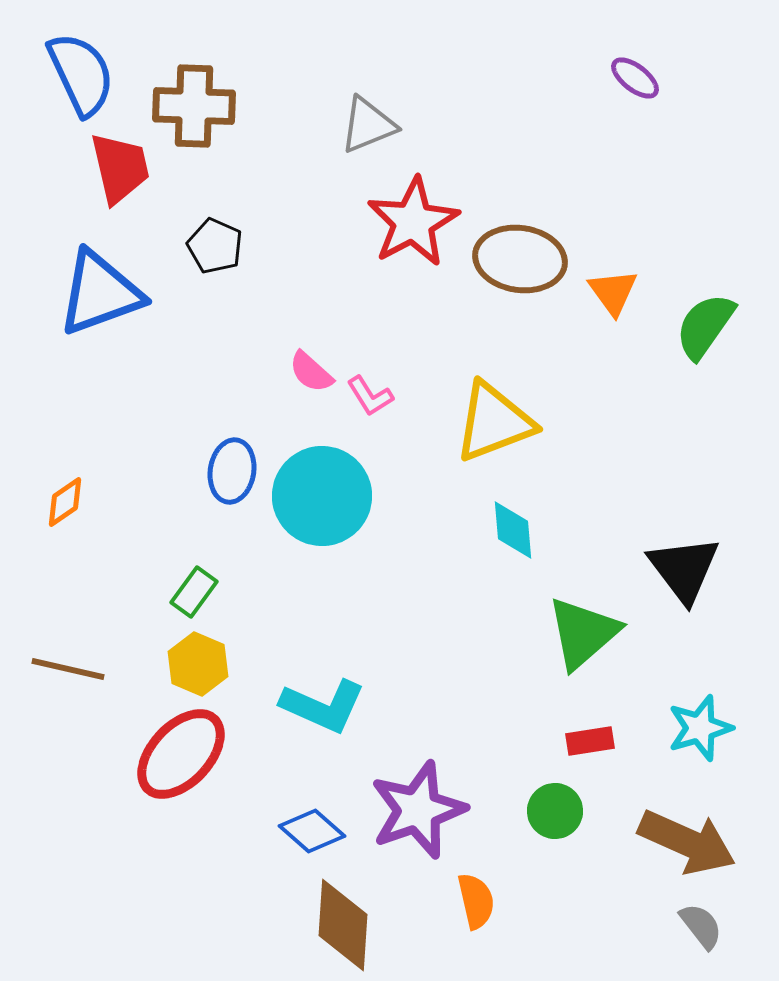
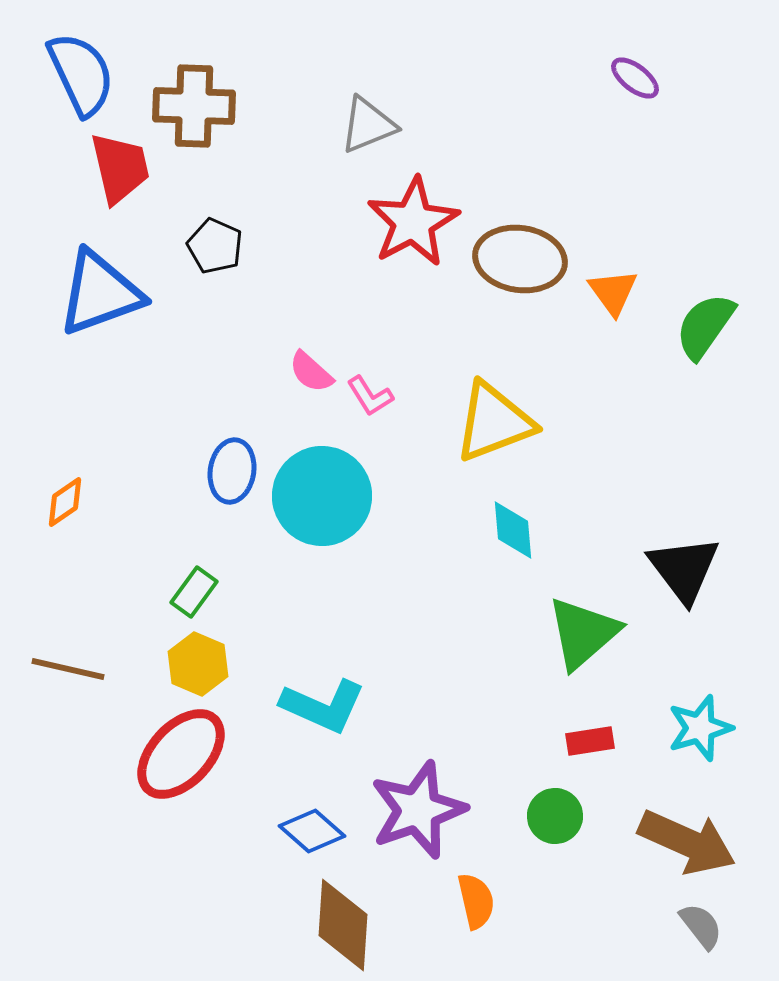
green circle: moved 5 px down
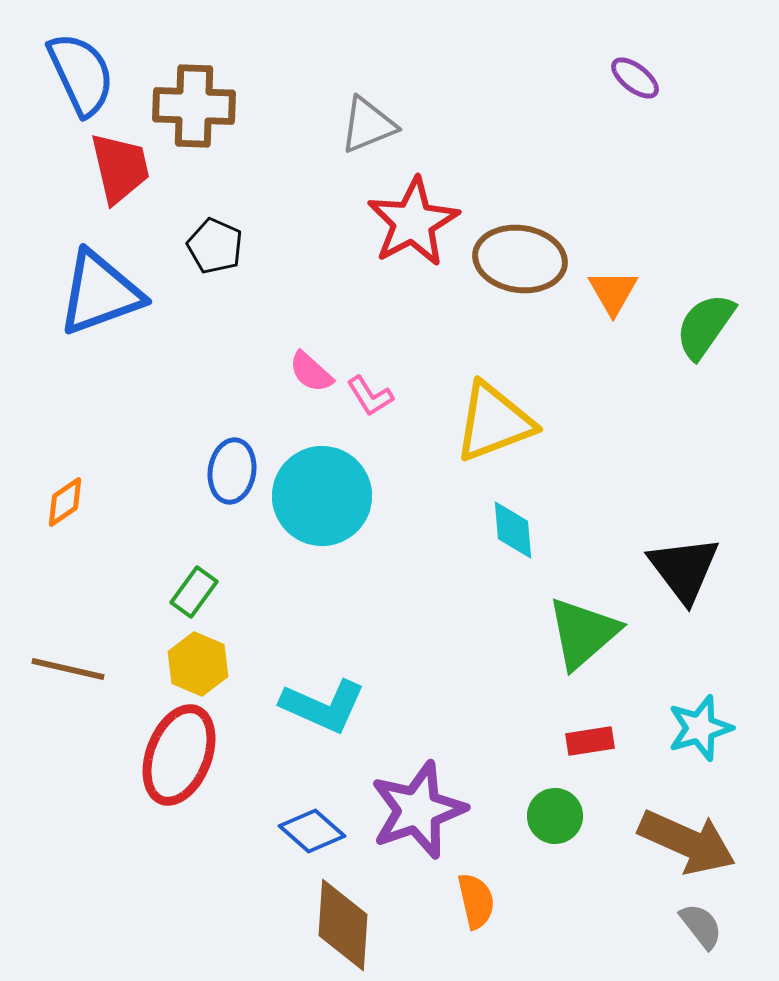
orange triangle: rotated 6 degrees clockwise
red ellipse: moved 2 px left, 1 px down; rotated 22 degrees counterclockwise
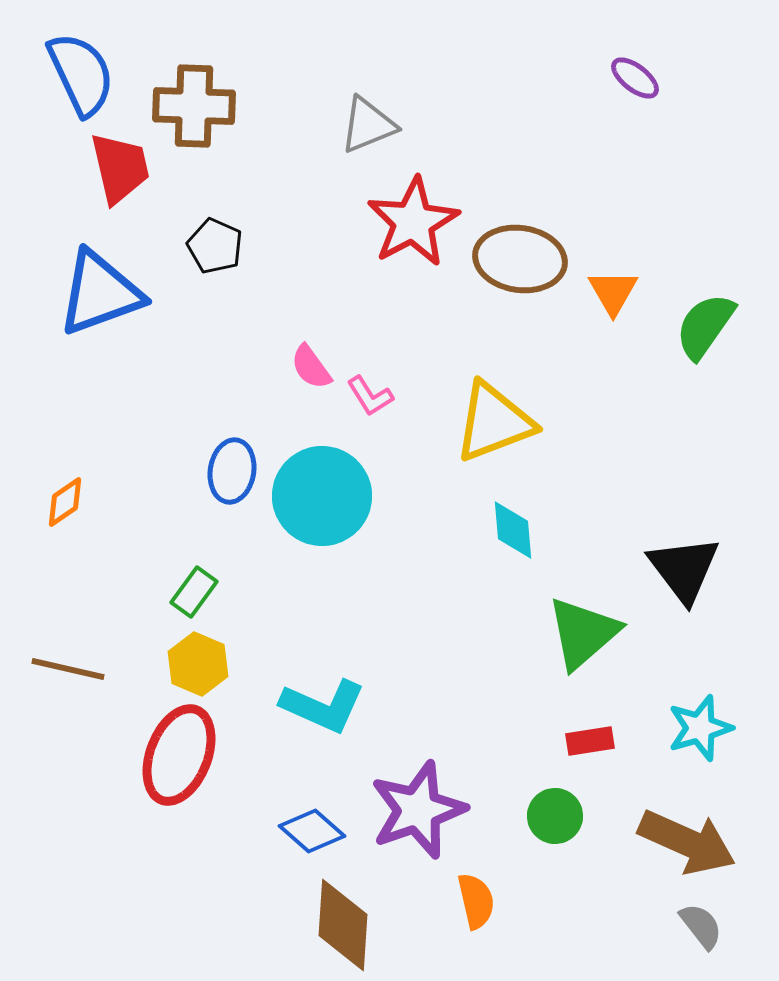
pink semicircle: moved 5 px up; rotated 12 degrees clockwise
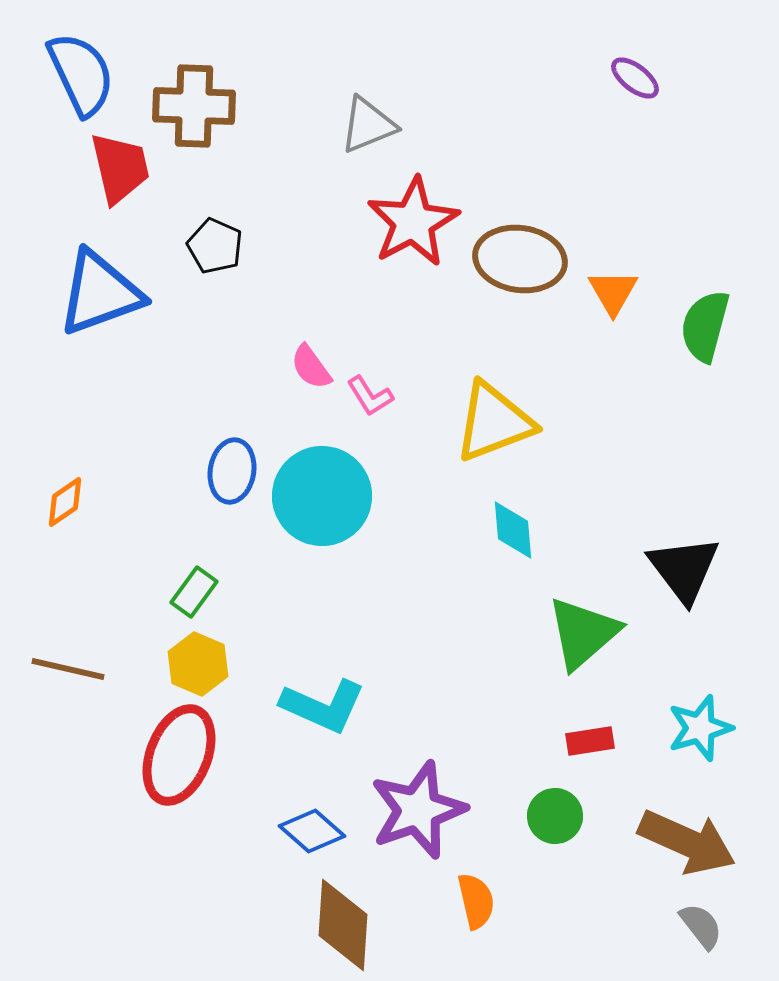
green semicircle: rotated 20 degrees counterclockwise
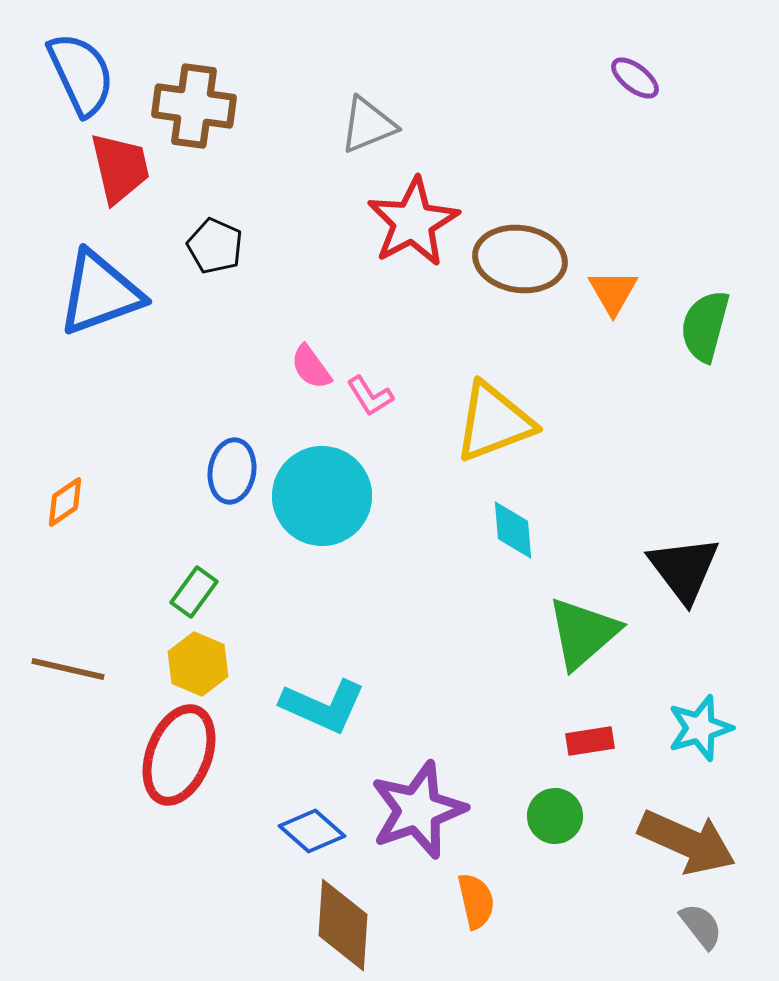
brown cross: rotated 6 degrees clockwise
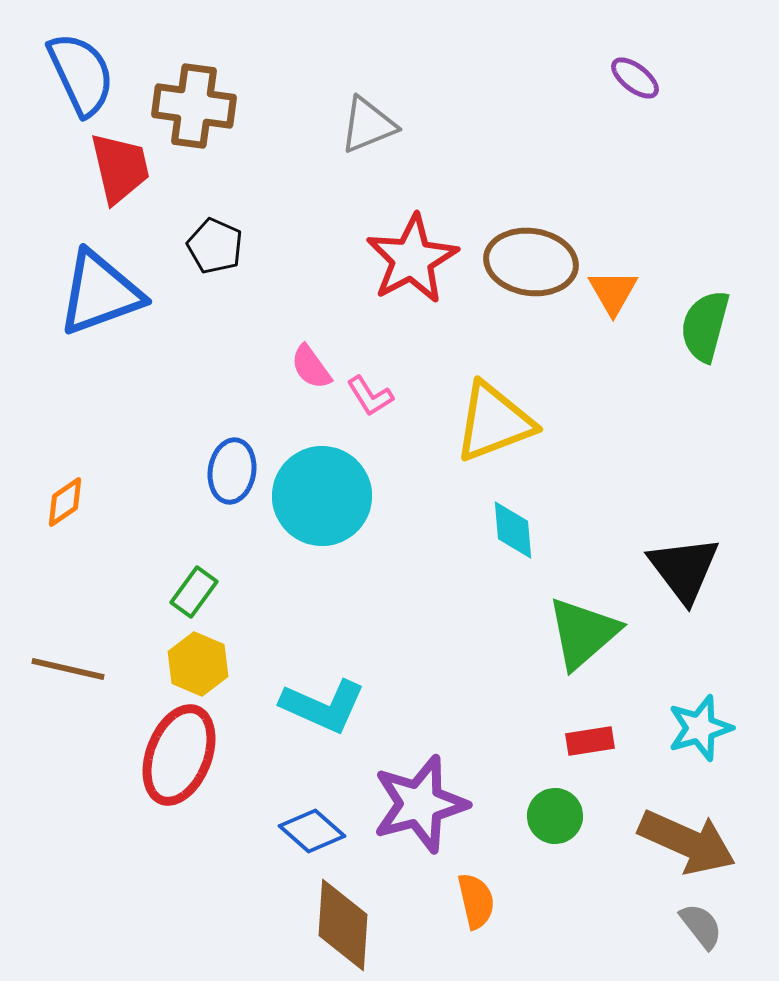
red star: moved 1 px left, 37 px down
brown ellipse: moved 11 px right, 3 px down
purple star: moved 2 px right, 6 px up; rotated 4 degrees clockwise
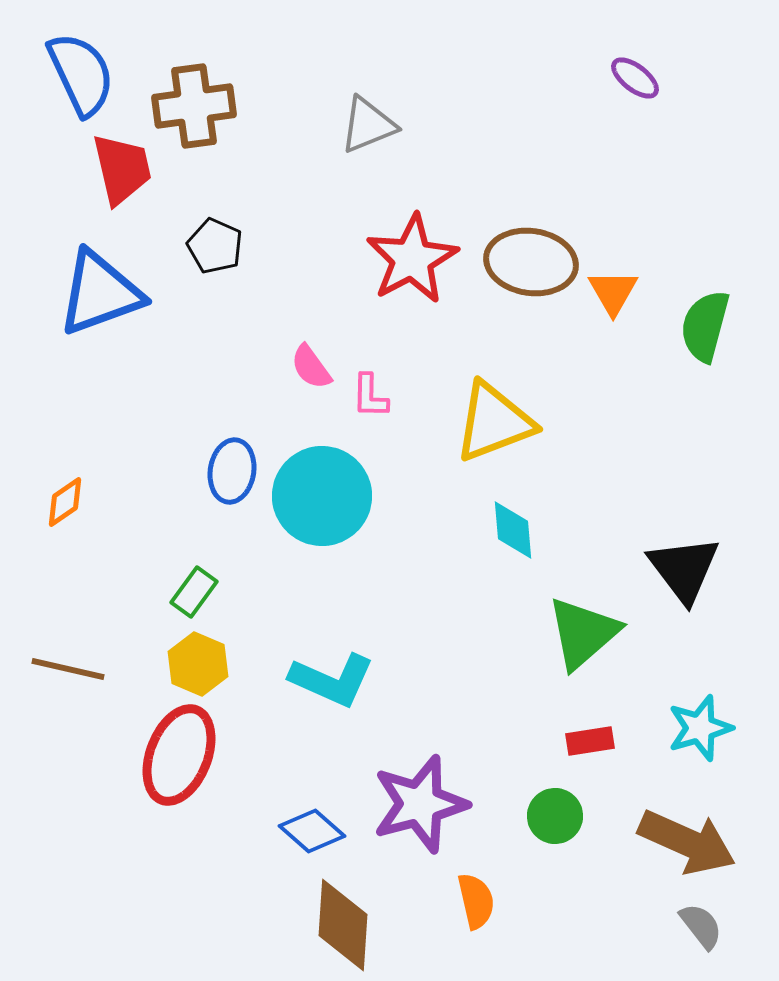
brown cross: rotated 16 degrees counterclockwise
red trapezoid: moved 2 px right, 1 px down
pink L-shape: rotated 33 degrees clockwise
cyan L-shape: moved 9 px right, 26 px up
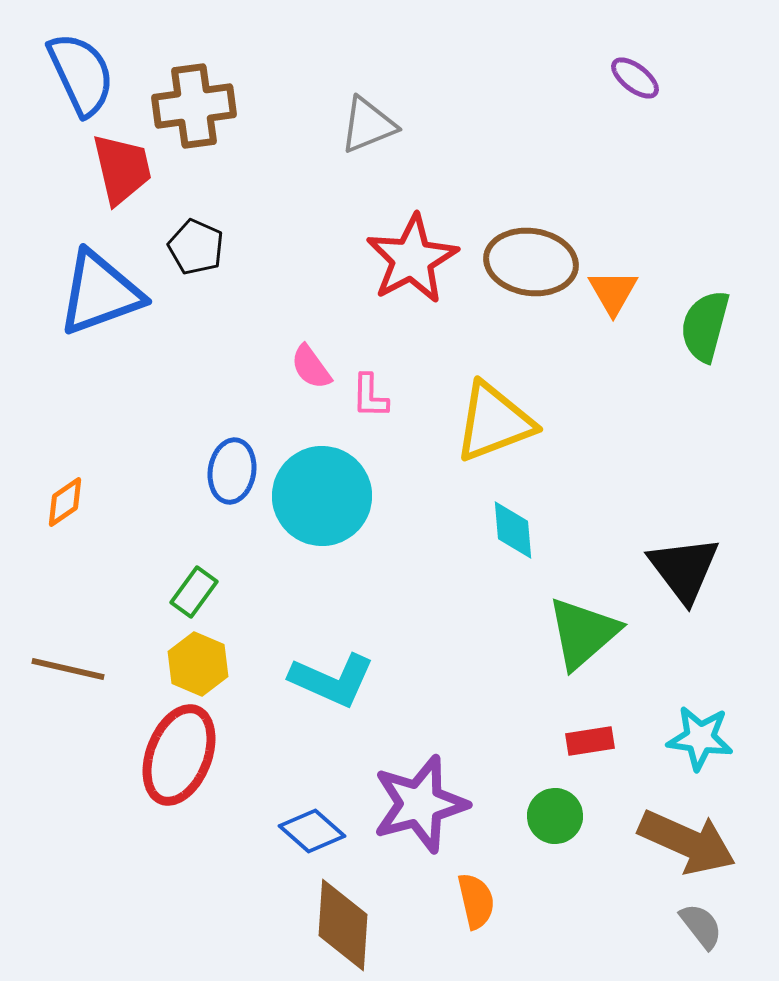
black pentagon: moved 19 px left, 1 px down
cyan star: moved 10 px down; rotated 24 degrees clockwise
